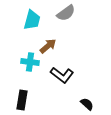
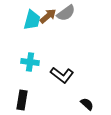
brown arrow: moved 30 px up
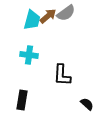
cyan cross: moved 1 px left, 7 px up
black L-shape: rotated 55 degrees clockwise
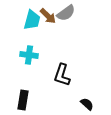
brown arrow: rotated 84 degrees clockwise
black L-shape: rotated 15 degrees clockwise
black rectangle: moved 1 px right
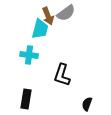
brown arrow: rotated 24 degrees clockwise
cyan trapezoid: moved 8 px right, 9 px down
black rectangle: moved 3 px right, 1 px up
black semicircle: rotated 112 degrees counterclockwise
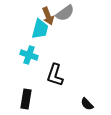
gray semicircle: moved 1 px left
cyan cross: rotated 12 degrees clockwise
black L-shape: moved 7 px left
black semicircle: rotated 64 degrees counterclockwise
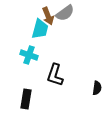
black semicircle: moved 10 px right, 16 px up; rotated 128 degrees counterclockwise
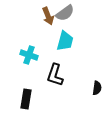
cyan trapezoid: moved 25 px right, 12 px down
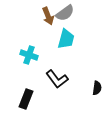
cyan trapezoid: moved 1 px right, 2 px up
black L-shape: moved 2 px right, 4 px down; rotated 55 degrees counterclockwise
black rectangle: rotated 12 degrees clockwise
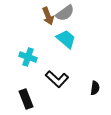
cyan trapezoid: rotated 65 degrees counterclockwise
cyan cross: moved 1 px left, 2 px down
black L-shape: rotated 10 degrees counterclockwise
black semicircle: moved 2 px left
black rectangle: rotated 42 degrees counterclockwise
